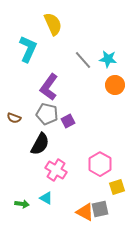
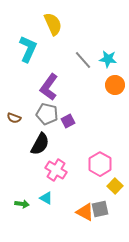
yellow square: moved 2 px left, 1 px up; rotated 28 degrees counterclockwise
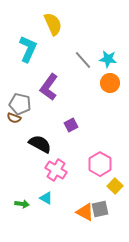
orange circle: moved 5 px left, 2 px up
gray pentagon: moved 27 px left, 10 px up
purple square: moved 3 px right, 4 px down
black semicircle: rotated 90 degrees counterclockwise
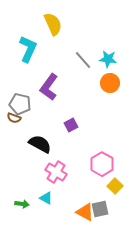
pink hexagon: moved 2 px right
pink cross: moved 2 px down
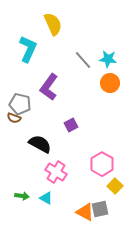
green arrow: moved 8 px up
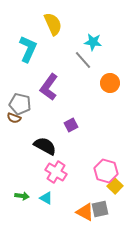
cyan star: moved 15 px left, 17 px up
black semicircle: moved 5 px right, 2 px down
pink hexagon: moved 4 px right, 7 px down; rotated 15 degrees counterclockwise
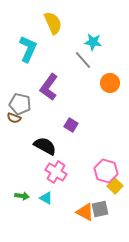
yellow semicircle: moved 1 px up
purple square: rotated 32 degrees counterclockwise
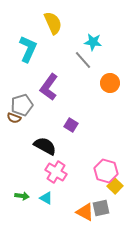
gray pentagon: moved 2 px right, 1 px down; rotated 30 degrees counterclockwise
gray square: moved 1 px right, 1 px up
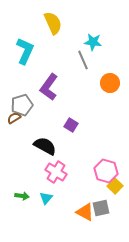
cyan L-shape: moved 3 px left, 2 px down
gray line: rotated 18 degrees clockwise
brown semicircle: rotated 128 degrees clockwise
cyan triangle: rotated 40 degrees clockwise
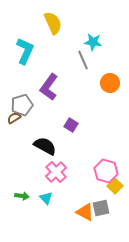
pink cross: rotated 15 degrees clockwise
cyan triangle: rotated 24 degrees counterclockwise
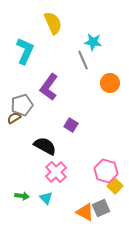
gray square: rotated 12 degrees counterclockwise
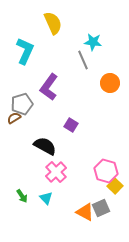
gray pentagon: moved 1 px up
green arrow: rotated 48 degrees clockwise
